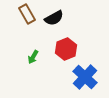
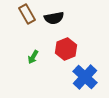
black semicircle: rotated 18 degrees clockwise
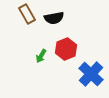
green arrow: moved 8 px right, 1 px up
blue cross: moved 6 px right, 3 px up
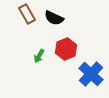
black semicircle: rotated 36 degrees clockwise
green arrow: moved 2 px left
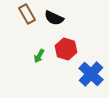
red hexagon: rotated 20 degrees counterclockwise
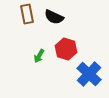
brown rectangle: rotated 18 degrees clockwise
black semicircle: moved 1 px up
blue cross: moved 2 px left
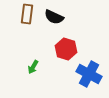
brown rectangle: rotated 18 degrees clockwise
green arrow: moved 6 px left, 11 px down
blue cross: rotated 15 degrees counterclockwise
